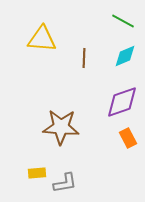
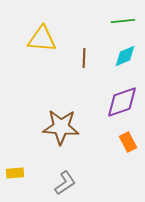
green line: rotated 35 degrees counterclockwise
orange rectangle: moved 4 px down
yellow rectangle: moved 22 px left
gray L-shape: rotated 25 degrees counterclockwise
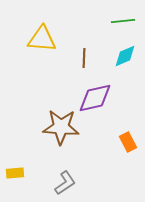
purple diamond: moved 27 px left, 4 px up; rotated 6 degrees clockwise
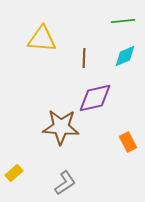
yellow rectangle: moved 1 px left; rotated 36 degrees counterclockwise
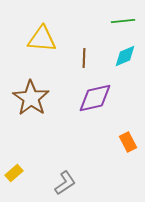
brown star: moved 30 px left, 29 px up; rotated 30 degrees clockwise
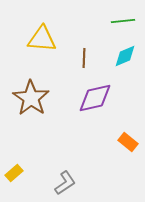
orange rectangle: rotated 24 degrees counterclockwise
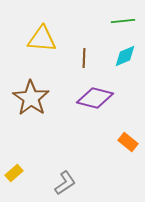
purple diamond: rotated 27 degrees clockwise
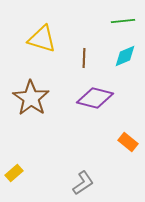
yellow triangle: rotated 12 degrees clockwise
gray L-shape: moved 18 px right
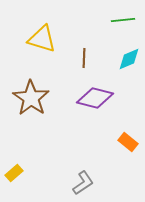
green line: moved 1 px up
cyan diamond: moved 4 px right, 3 px down
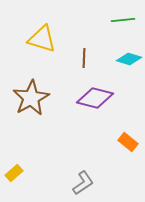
cyan diamond: rotated 40 degrees clockwise
brown star: rotated 9 degrees clockwise
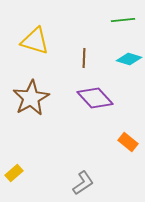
yellow triangle: moved 7 px left, 2 px down
purple diamond: rotated 33 degrees clockwise
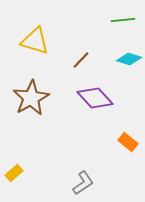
brown line: moved 3 px left, 2 px down; rotated 42 degrees clockwise
